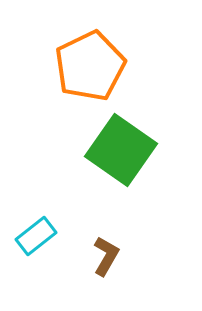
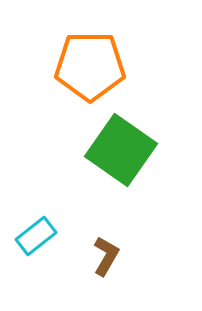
orange pentagon: rotated 26 degrees clockwise
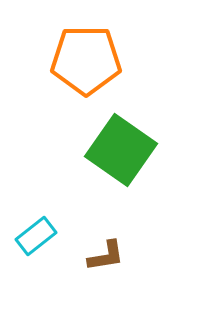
orange pentagon: moved 4 px left, 6 px up
brown L-shape: rotated 51 degrees clockwise
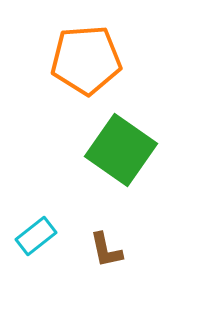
orange pentagon: rotated 4 degrees counterclockwise
brown L-shape: moved 6 px up; rotated 87 degrees clockwise
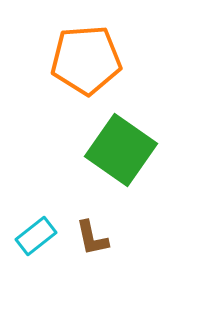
brown L-shape: moved 14 px left, 12 px up
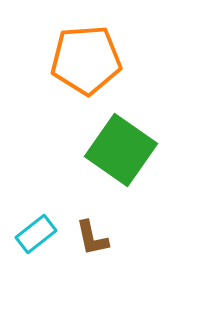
cyan rectangle: moved 2 px up
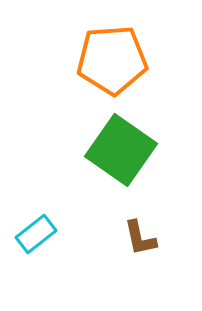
orange pentagon: moved 26 px right
brown L-shape: moved 48 px right
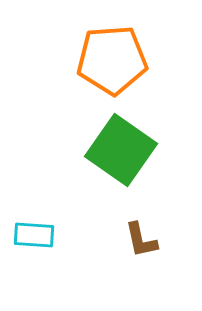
cyan rectangle: moved 2 px left, 1 px down; rotated 42 degrees clockwise
brown L-shape: moved 1 px right, 2 px down
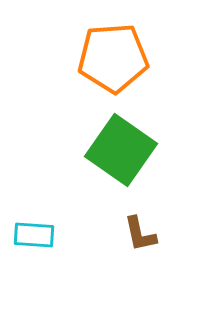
orange pentagon: moved 1 px right, 2 px up
brown L-shape: moved 1 px left, 6 px up
